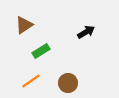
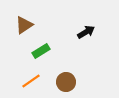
brown circle: moved 2 px left, 1 px up
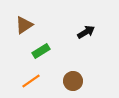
brown circle: moved 7 px right, 1 px up
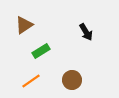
black arrow: rotated 90 degrees clockwise
brown circle: moved 1 px left, 1 px up
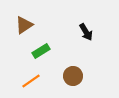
brown circle: moved 1 px right, 4 px up
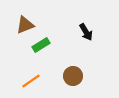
brown triangle: moved 1 px right; rotated 12 degrees clockwise
green rectangle: moved 6 px up
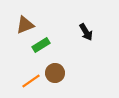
brown circle: moved 18 px left, 3 px up
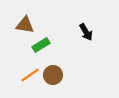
brown triangle: rotated 30 degrees clockwise
brown circle: moved 2 px left, 2 px down
orange line: moved 1 px left, 6 px up
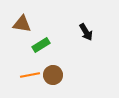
brown triangle: moved 3 px left, 1 px up
orange line: rotated 24 degrees clockwise
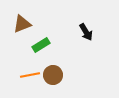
brown triangle: rotated 30 degrees counterclockwise
